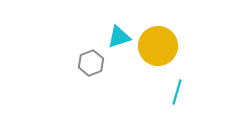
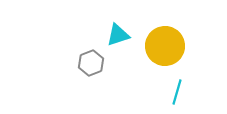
cyan triangle: moved 1 px left, 2 px up
yellow circle: moved 7 px right
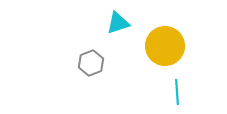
cyan triangle: moved 12 px up
cyan line: rotated 20 degrees counterclockwise
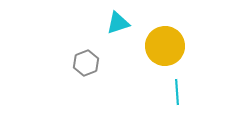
gray hexagon: moved 5 px left
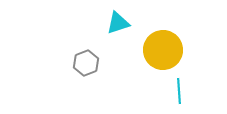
yellow circle: moved 2 px left, 4 px down
cyan line: moved 2 px right, 1 px up
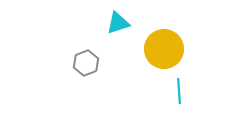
yellow circle: moved 1 px right, 1 px up
